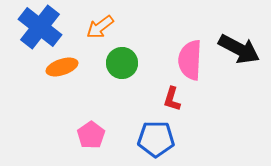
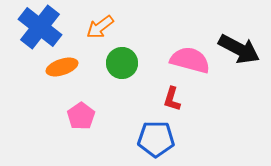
pink semicircle: rotated 102 degrees clockwise
pink pentagon: moved 10 px left, 19 px up
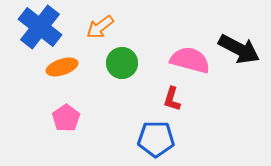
pink pentagon: moved 15 px left, 2 px down
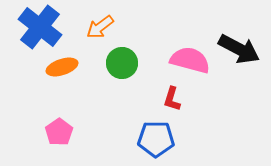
pink pentagon: moved 7 px left, 14 px down
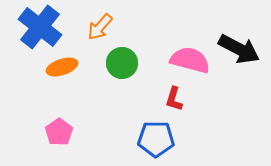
orange arrow: rotated 12 degrees counterclockwise
red L-shape: moved 2 px right
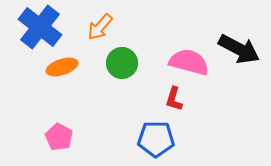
pink semicircle: moved 1 px left, 2 px down
pink pentagon: moved 5 px down; rotated 8 degrees counterclockwise
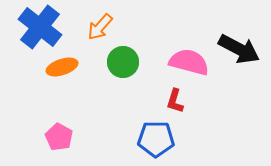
green circle: moved 1 px right, 1 px up
red L-shape: moved 1 px right, 2 px down
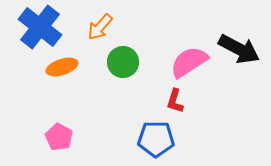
pink semicircle: rotated 48 degrees counterclockwise
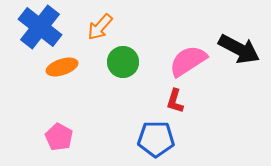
pink semicircle: moved 1 px left, 1 px up
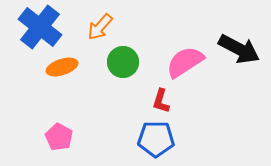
pink semicircle: moved 3 px left, 1 px down
red L-shape: moved 14 px left
